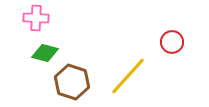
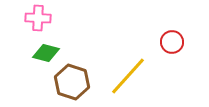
pink cross: moved 2 px right
green diamond: moved 1 px right
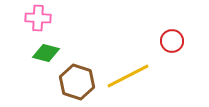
red circle: moved 1 px up
yellow line: rotated 21 degrees clockwise
brown hexagon: moved 5 px right
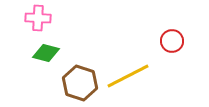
brown hexagon: moved 3 px right, 1 px down
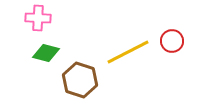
yellow line: moved 24 px up
brown hexagon: moved 3 px up
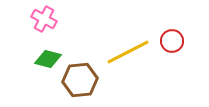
pink cross: moved 6 px right, 1 px down; rotated 25 degrees clockwise
green diamond: moved 2 px right, 6 px down
brown hexagon: rotated 24 degrees counterclockwise
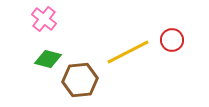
pink cross: rotated 10 degrees clockwise
red circle: moved 1 px up
